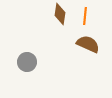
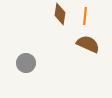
gray circle: moved 1 px left, 1 px down
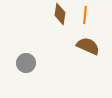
orange line: moved 1 px up
brown semicircle: moved 2 px down
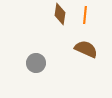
brown semicircle: moved 2 px left, 3 px down
gray circle: moved 10 px right
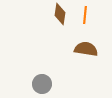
brown semicircle: rotated 15 degrees counterclockwise
gray circle: moved 6 px right, 21 px down
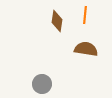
brown diamond: moved 3 px left, 7 px down
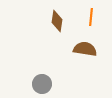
orange line: moved 6 px right, 2 px down
brown semicircle: moved 1 px left
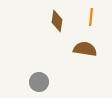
gray circle: moved 3 px left, 2 px up
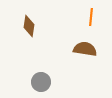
brown diamond: moved 28 px left, 5 px down
gray circle: moved 2 px right
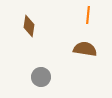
orange line: moved 3 px left, 2 px up
gray circle: moved 5 px up
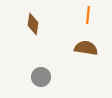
brown diamond: moved 4 px right, 2 px up
brown semicircle: moved 1 px right, 1 px up
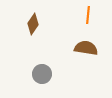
brown diamond: rotated 25 degrees clockwise
gray circle: moved 1 px right, 3 px up
